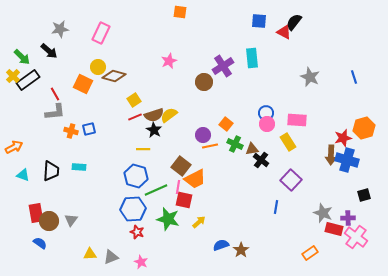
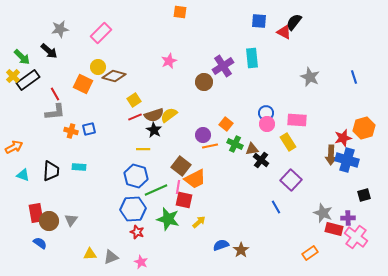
pink rectangle at (101, 33): rotated 20 degrees clockwise
blue line at (276, 207): rotated 40 degrees counterclockwise
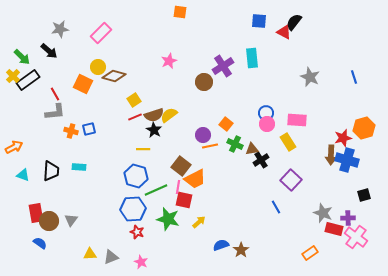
black cross at (261, 160): rotated 21 degrees clockwise
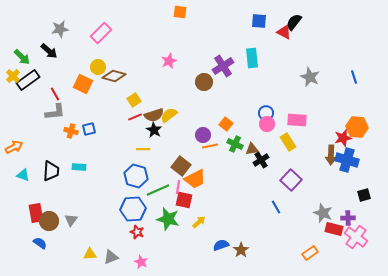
orange hexagon at (364, 128): moved 7 px left, 1 px up; rotated 20 degrees clockwise
green line at (156, 190): moved 2 px right
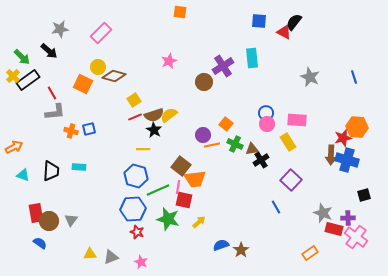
red line at (55, 94): moved 3 px left, 1 px up
orange line at (210, 146): moved 2 px right, 1 px up
orange trapezoid at (195, 179): rotated 20 degrees clockwise
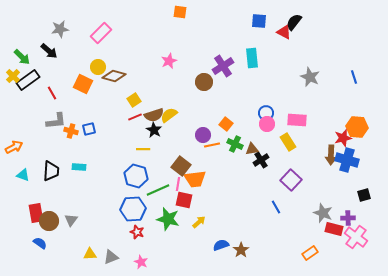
gray L-shape at (55, 112): moved 1 px right, 9 px down
pink line at (178, 187): moved 3 px up
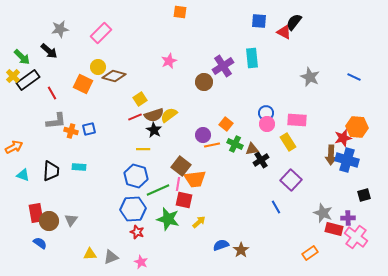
blue line at (354, 77): rotated 48 degrees counterclockwise
yellow square at (134, 100): moved 6 px right, 1 px up
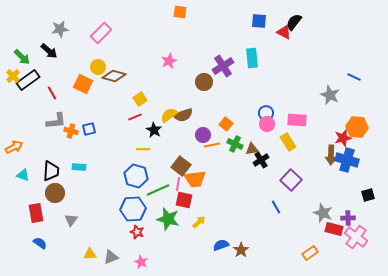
gray star at (310, 77): moved 20 px right, 18 px down
brown semicircle at (154, 115): moved 29 px right
black square at (364, 195): moved 4 px right
brown circle at (49, 221): moved 6 px right, 28 px up
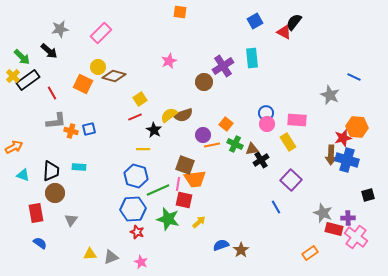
blue square at (259, 21): moved 4 px left; rotated 35 degrees counterclockwise
brown square at (181, 166): moved 4 px right, 1 px up; rotated 18 degrees counterclockwise
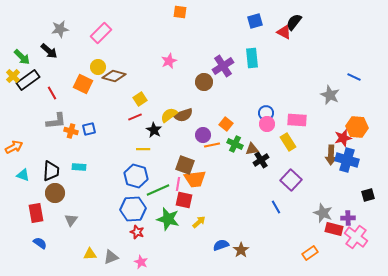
blue square at (255, 21): rotated 14 degrees clockwise
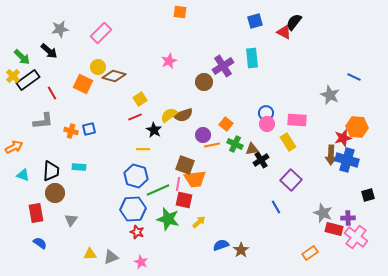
gray L-shape at (56, 121): moved 13 px left
